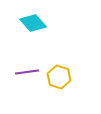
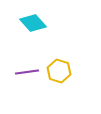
yellow hexagon: moved 6 px up
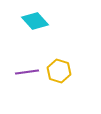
cyan diamond: moved 2 px right, 2 px up
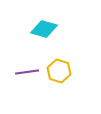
cyan diamond: moved 9 px right, 8 px down; rotated 32 degrees counterclockwise
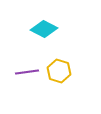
cyan diamond: rotated 12 degrees clockwise
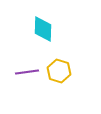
cyan diamond: moved 1 px left; rotated 64 degrees clockwise
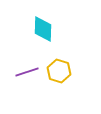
purple line: rotated 10 degrees counterclockwise
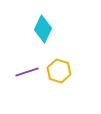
cyan diamond: rotated 24 degrees clockwise
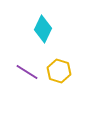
purple line: rotated 50 degrees clockwise
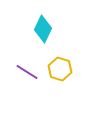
yellow hexagon: moved 1 px right, 2 px up
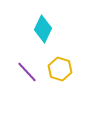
purple line: rotated 15 degrees clockwise
